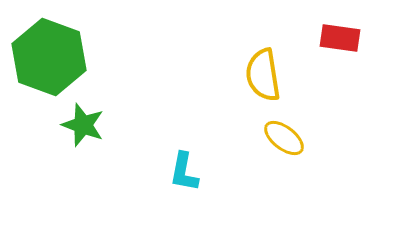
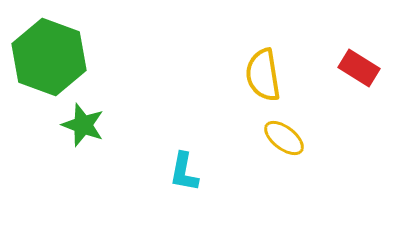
red rectangle: moved 19 px right, 30 px down; rotated 24 degrees clockwise
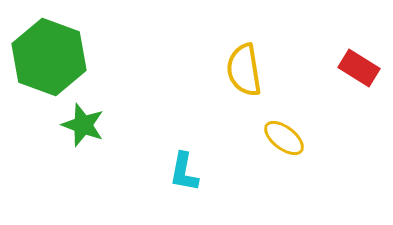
yellow semicircle: moved 19 px left, 5 px up
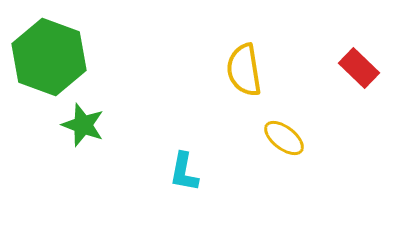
red rectangle: rotated 12 degrees clockwise
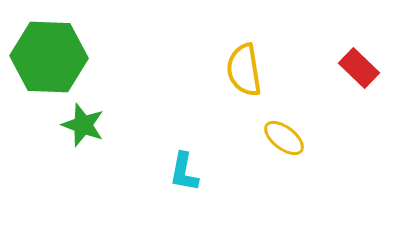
green hexagon: rotated 18 degrees counterclockwise
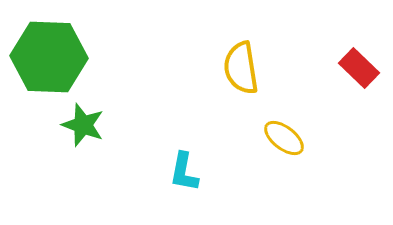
yellow semicircle: moved 3 px left, 2 px up
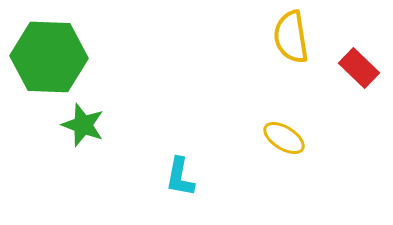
yellow semicircle: moved 50 px right, 31 px up
yellow ellipse: rotated 6 degrees counterclockwise
cyan L-shape: moved 4 px left, 5 px down
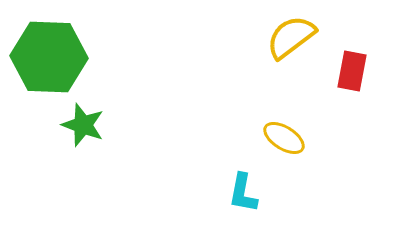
yellow semicircle: rotated 62 degrees clockwise
red rectangle: moved 7 px left, 3 px down; rotated 57 degrees clockwise
cyan L-shape: moved 63 px right, 16 px down
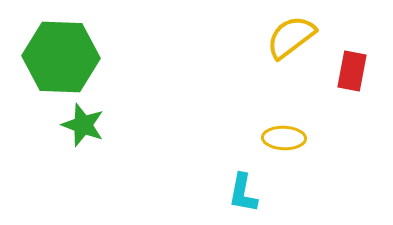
green hexagon: moved 12 px right
yellow ellipse: rotated 30 degrees counterclockwise
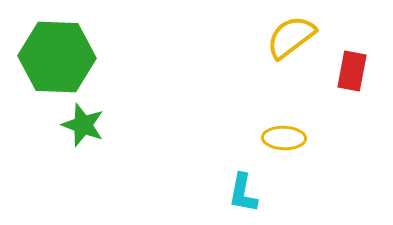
green hexagon: moved 4 px left
